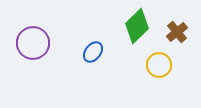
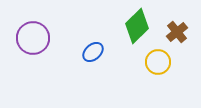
purple circle: moved 5 px up
blue ellipse: rotated 10 degrees clockwise
yellow circle: moved 1 px left, 3 px up
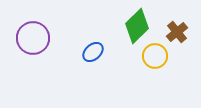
yellow circle: moved 3 px left, 6 px up
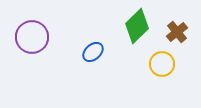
purple circle: moved 1 px left, 1 px up
yellow circle: moved 7 px right, 8 px down
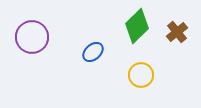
yellow circle: moved 21 px left, 11 px down
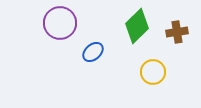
brown cross: rotated 30 degrees clockwise
purple circle: moved 28 px right, 14 px up
yellow circle: moved 12 px right, 3 px up
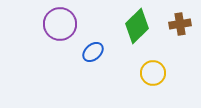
purple circle: moved 1 px down
brown cross: moved 3 px right, 8 px up
yellow circle: moved 1 px down
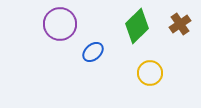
brown cross: rotated 25 degrees counterclockwise
yellow circle: moved 3 px left
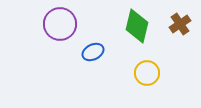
green diamond: rotated 32 degrees counterclockwise
blue ellipse: rotated 15 degrees clockwise
yellow circle: moved 3 px left
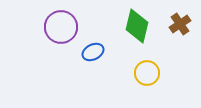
purple circle: moved 1 px right, 3 px down
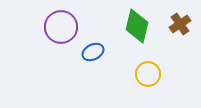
yellow circle: moved 1 px right, 1 px down
